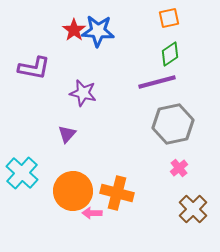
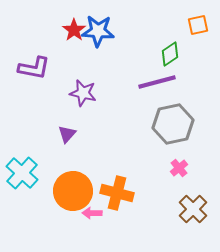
orange square: moved 29 px right, 7 px down
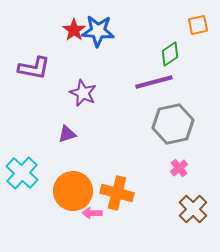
purple line: moved 3 px left
purple star: rotated 12 degrees clockwise
purple triangle: rotated 30 degrees clockwise
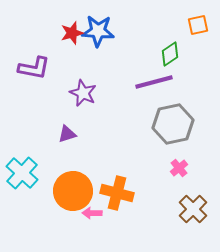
red star: moved 2 px left, 3 px down; rotated 20 degrees clockwise
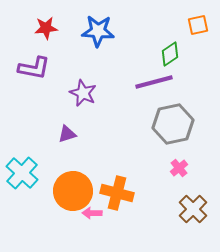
red star: moved 26 px left, 5 px up; rotated 10 degrees clockwise
